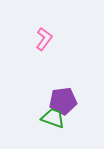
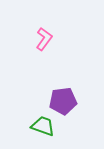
green trapezoid: moved 10 px left, 8 px down
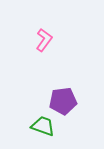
pink L-shape: moved 1 px down
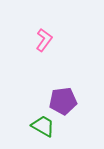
green trapezoid: rotated 10 degrees clockwise
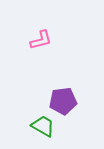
pink L-shape: moved 3 px left; rotated 40 degrees clockwise
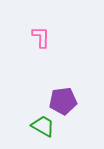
pink L-shape: moved 3 px up; rotated 75 degrees counterclockwise
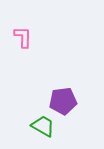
pink L-shape: moved 18 px left
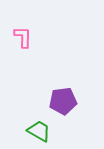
green trapezoid: moved 4 px left, 5 px down
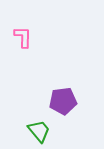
green trapezoid: rotated 20 degrees clockwise
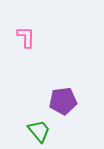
pink L-shape: moved 3 px right
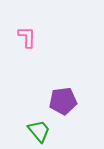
pink L-shape: moved 1 px right
